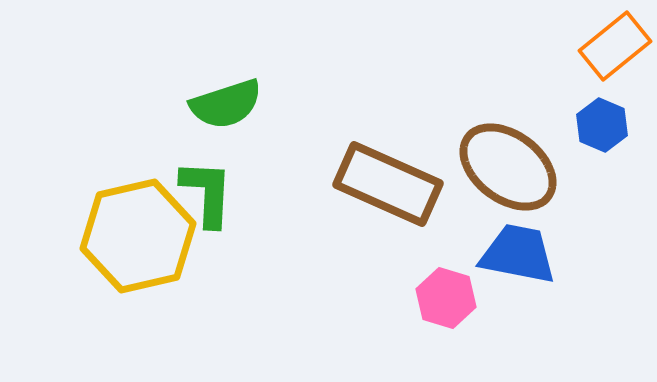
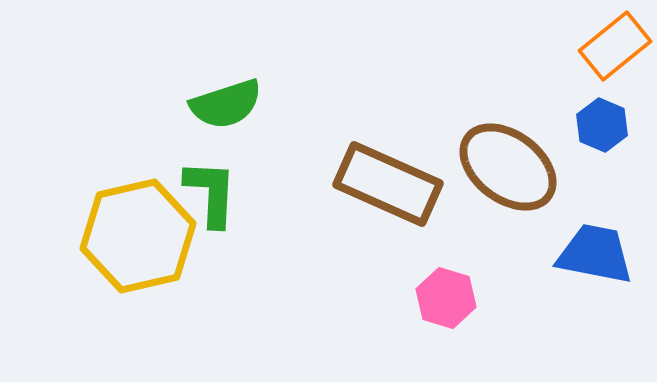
green L-shape: moved 4 px right
blue trapezoid: moved 77 px right
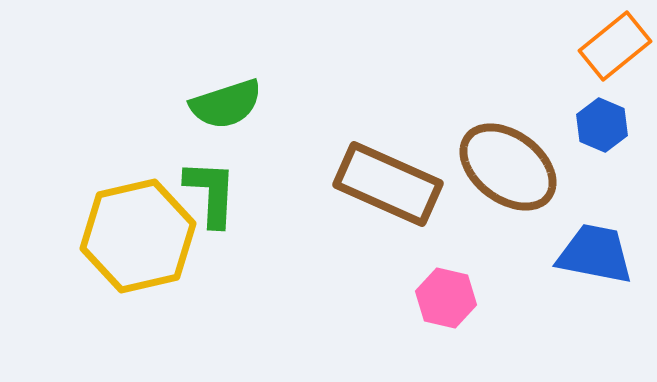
pink hexagon: rotated 4 degrees counterclockwise
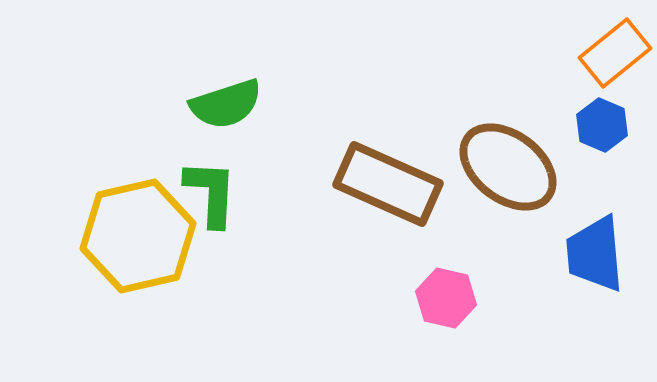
orange rectangle: moved 7 px down
blue trapezoid: rotated 106 degrees counterclockwise
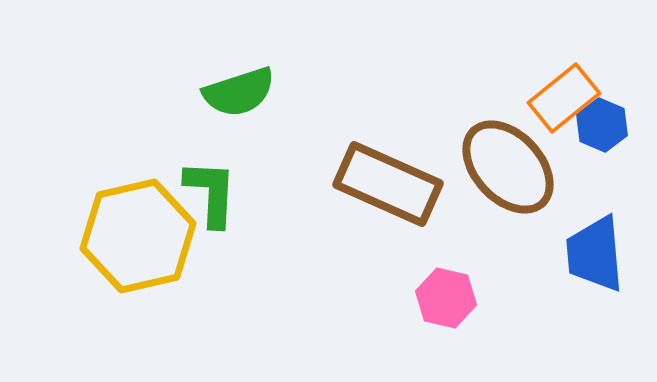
orange rectangle: moved 51 px left, 45 px down
green semicircle: moved 13 px right, 12 px up
brown ellipse: rotated 10 degrees clockwise
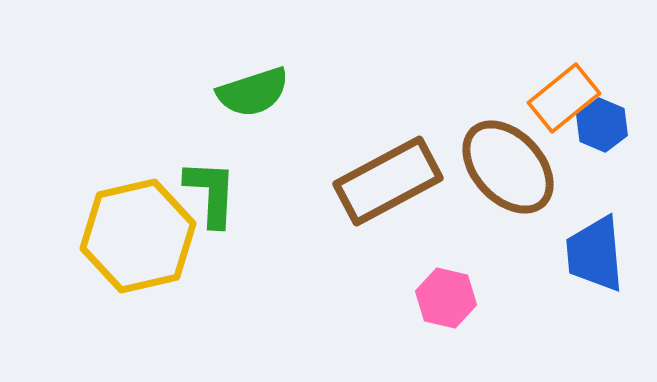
green semicircle: moved 14 px right
brown rectangle: moved 3 px up; rotated 52 degrees counterclockwise
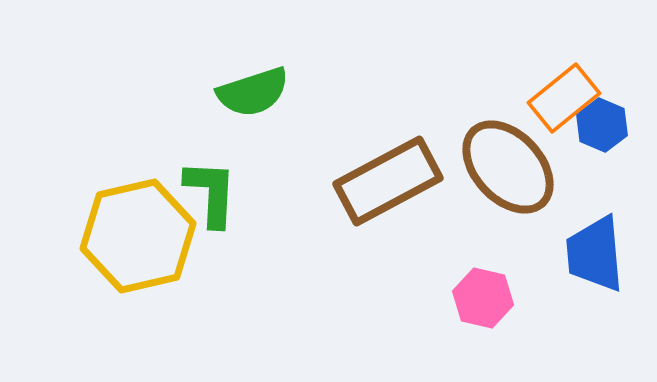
pink hexagon: moved 37 px right
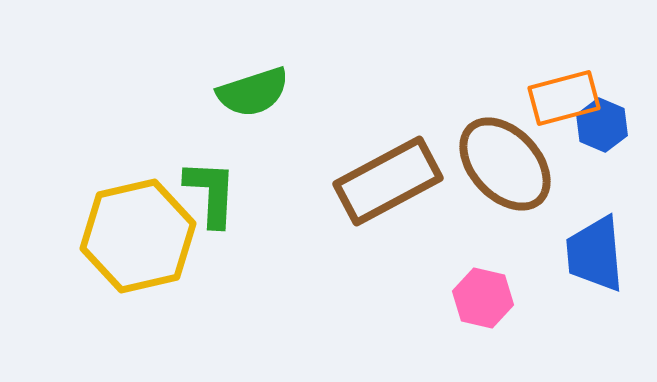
orange rectangle: rotated 24 degrees clockwise
brown ellipse: moved 3 px left, 3 px up
